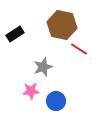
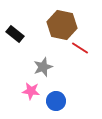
black rectangle: rotated 72 degrees clockwise
red line: moved 1 px right, 1 px up
pink star: rotated 12 degrees clockwise
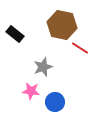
blue circle: moved 1 px left, 1 px down
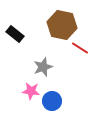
blue circle: moved 3 px left, 1 px up
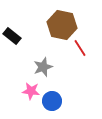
black rectangle: moved 3 px left, 2 px down
red line: rotated 24 degrees clockwise
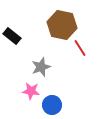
gray star: moved 2 px left
blue circle: moved 4 px down
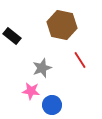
red line: moved 12 px down
gray star: moved 1 px right, 1 px down
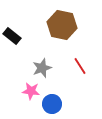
red line: moved 6 px down
blue circle: moved 1 px up
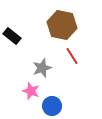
red line: moved 8 px left, 10 px up
pink star: rotated 12 degrees clockwise
blue circle: moved 2 px down
